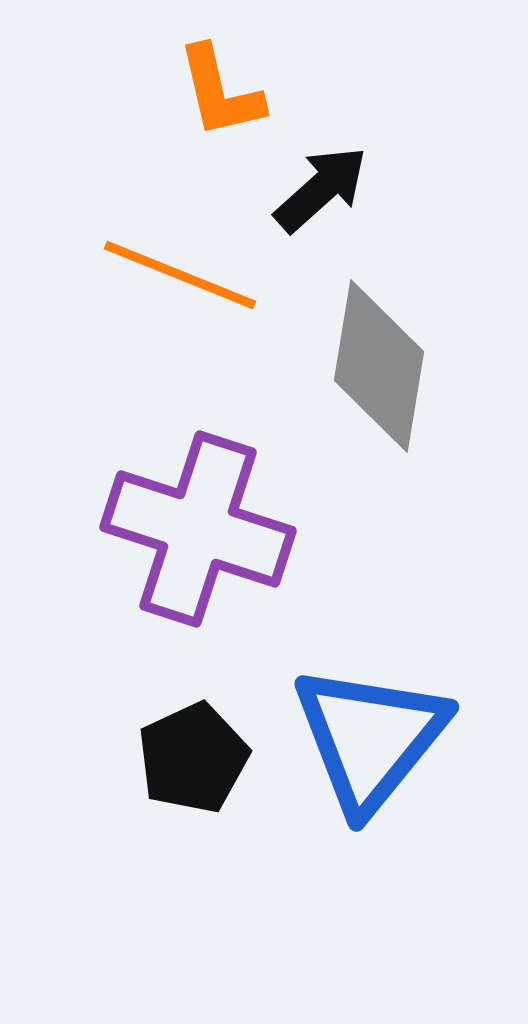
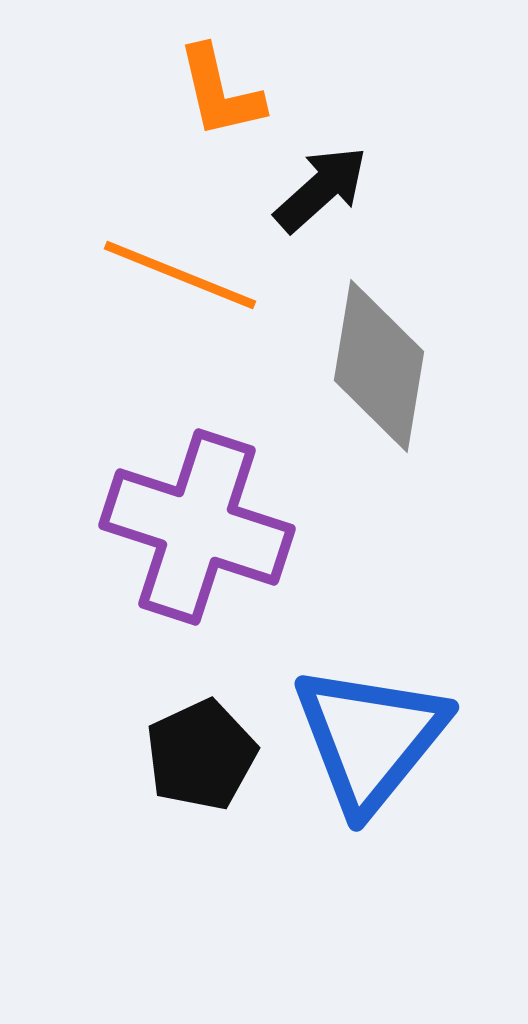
purple cross: moved 1 px left, 2 px up
black pentagon: moved 8 px right, 3 px up
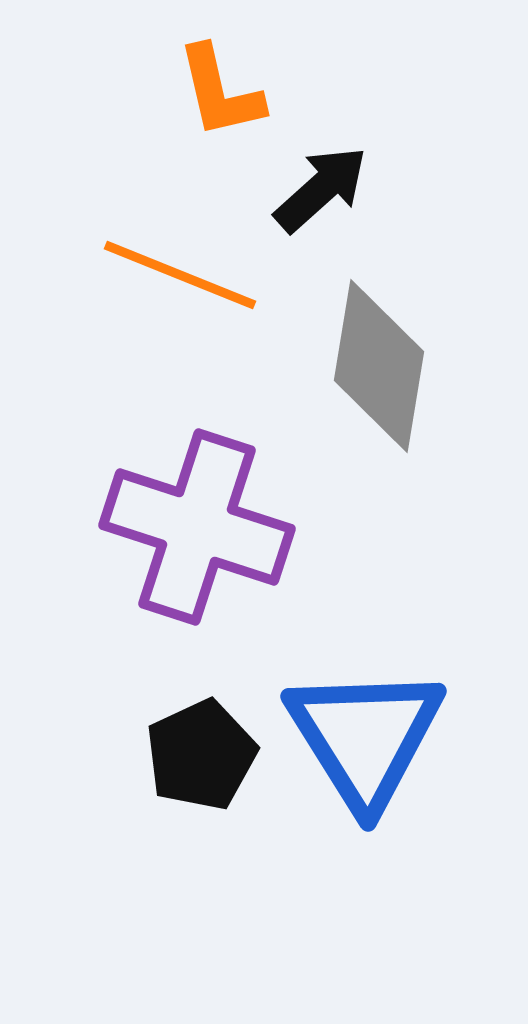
blue triangle: moved 5 px left, 1 px up; rotated 11 degrees counterclockwise
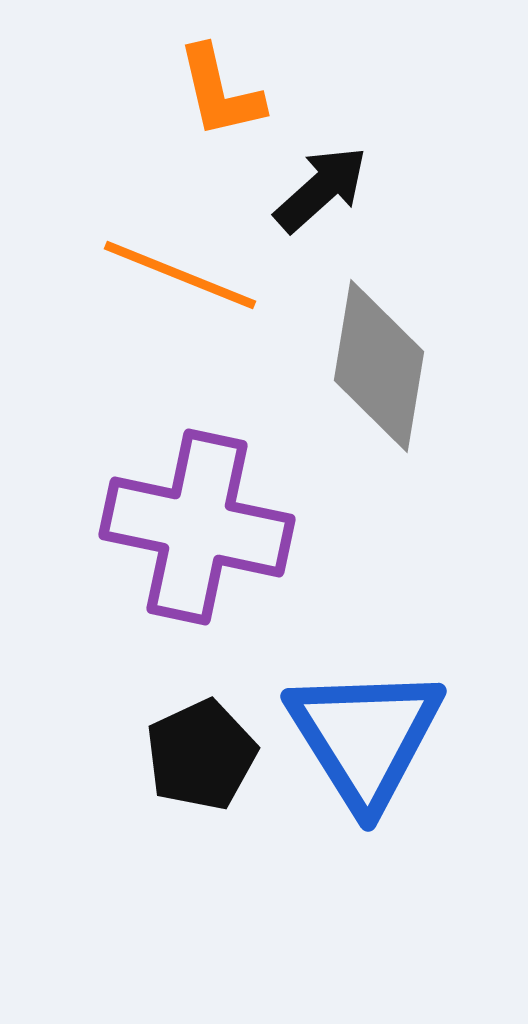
purple cross: rotated 6 degrees counterclockwise
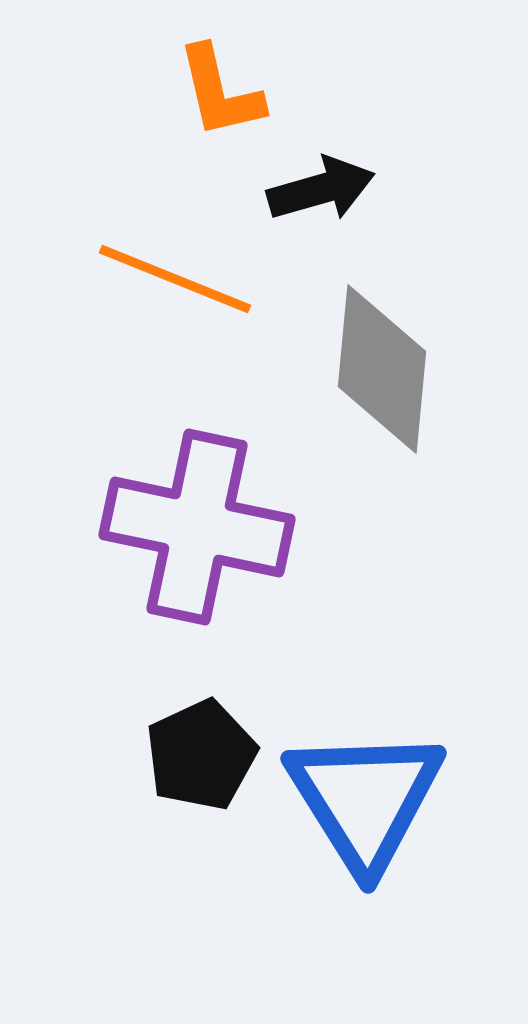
black arrow: rotated 26 degrees clockwise
orange line: moved 5 px left, 4 px down
gray diamond: moved 3 px right, 3 px down; rotated 4 degrees counterclockwise
blue triangle: moved 62 px down
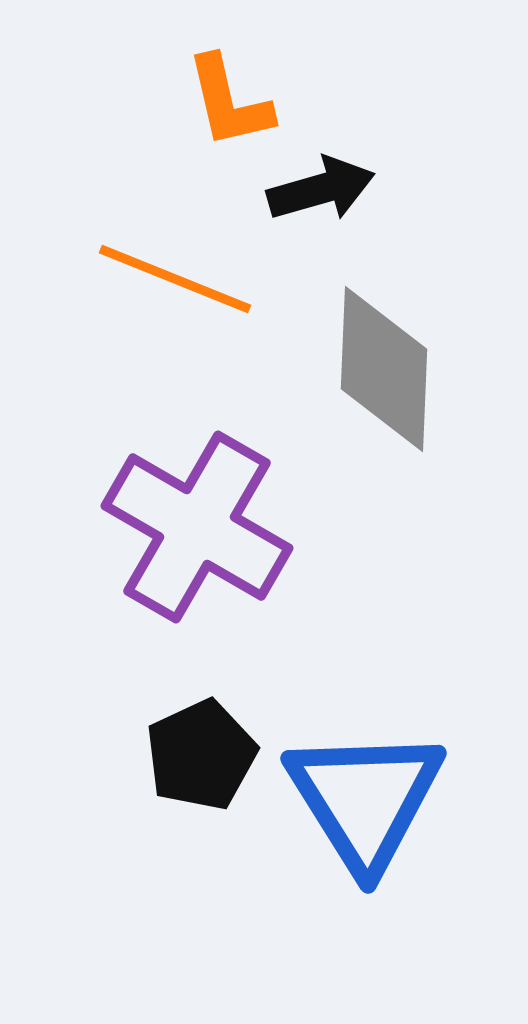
orange L-shape: moved 9 px right, 10 px down
gray diamond: moved 2 px right; rotated 3 degrees counterclockwise
purple cross: rotated 18 degrees clockwise
